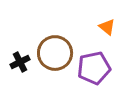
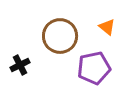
brown circle: moved 5 px right, 17 px up
black cross: moved 3 px down
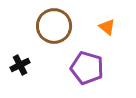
brown circle: moved 6 px left, 10 px up
purple pentagon: moved 7 px left; rotated 28 degrees clockwise
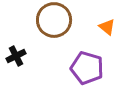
brown circle: moved 6 px up
black cross: moved 4 px left, 9 px up
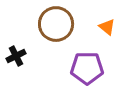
brown circle: moved 2 px right, 4 px down
purple pentagon: rotated 16 degrees counterclockwise
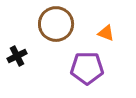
orange triangle: moved 1 px left, 6 px down; rotated 18 degrees counterclockwise
black cross: moved 1 px right
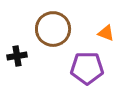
brown circle: moved 3 px left, 5 px down
black cross: rotated 18 degrees clockwise
